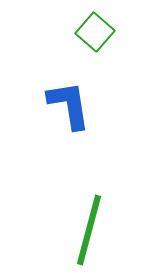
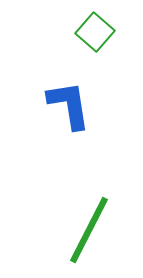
green line: rotated 12 degrees clockwise
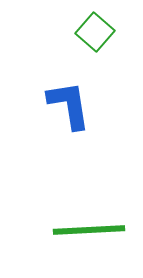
green line: rotated 60 degrees clockwise
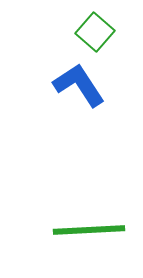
blue L-shape: moved 10 px right, 20 px up; rotated 24 degrees counterclockwise
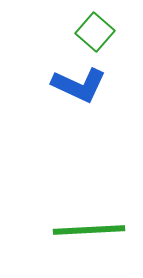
blue L-shape: rotated 148 degrees clockwise
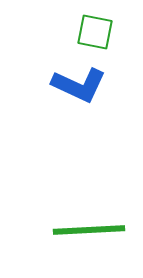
green square: rotated 30 degrees counterclockwise
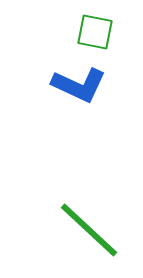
green line: rotated 46 degrees clockwise
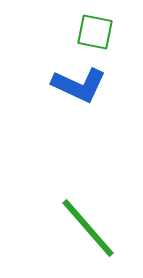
green line: moved 1 px left, 2 px up; rotated 6 degrees clockwise
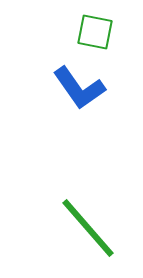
blue L-shape: moved 3 px down; rotated 30 degrees clockwise
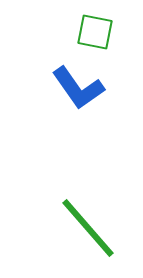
blue L-shape: moved 1 px left
